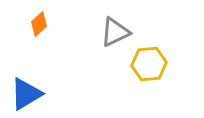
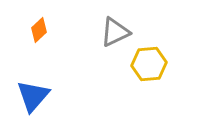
orange diamond: moved 6 px down
blue triangle: moved 7 px right, 2 px down; rotated 18 degrees counterclockwise
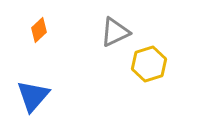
yellow hexagon: rotated 12 degrees counterclockwise
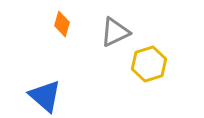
orange diamond: moved 23 px right, 6 px up; rotated 30 degrees counterclockwise
blue triangle: moved 12 px right; rotated 30 degrees counterclockwise
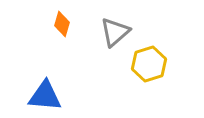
gray triangle: rotated 16 degrees counterclockwise
blue triangle: rotated 36 degrees counterclockwise
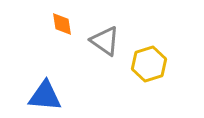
orange diamond: rotated 25 degrees counterclockwise
gray triangle: moved 10 px left, 9 px down; rotated 44 degrees counterclockwise
